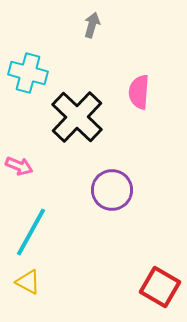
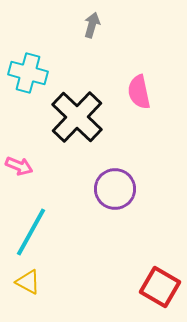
pink semicircle: rotated 16 degrees counterclockwise
purple circle: moved 3 px right, 1 px up
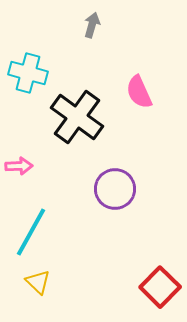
pink semicircle: rotated 12 degrees counterclockwise
black cross: rotated 8 degrees counterclockwise
pink arrow: rotated 24 degrees counterclockwise
yellow triangle: moved 10 px right; rotated 16 degrees clockwise
red square: rotated 15 degrees clockwise
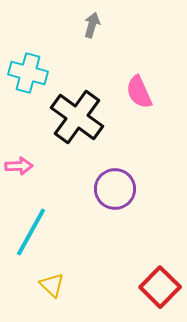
yellow triangle: moved 14 px right, 3 px down
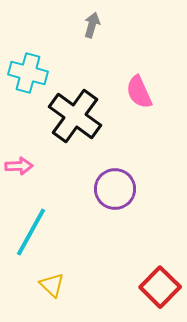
black cross: moved 2 px left, 1 px up
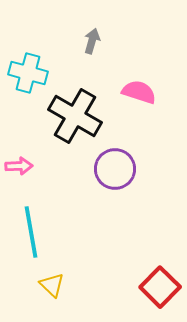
gray arrow: moved 16 px down
pink semicircle: rotated 132 degrees clockwise
black cross: rotated 6 degrees counterclockwise
purple circle: moved 20 px up
cyan line: rotated 39 degrees counterclockwise
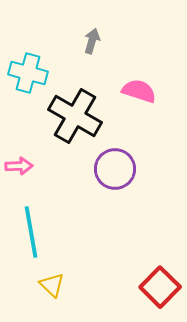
pink semicircle: moved 1 px up
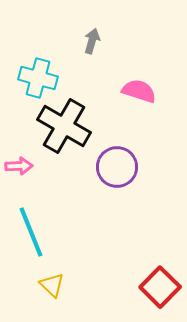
cyan cross: moved 10 px right, 5 px down
black cross: moved 11 px left, 10 px down
purple circle: moved 2 px right, 2 px up
cyan line: rotated 12 degrees counterclockwise
